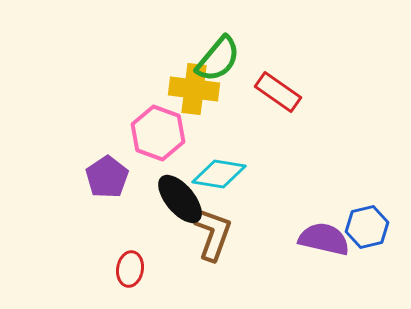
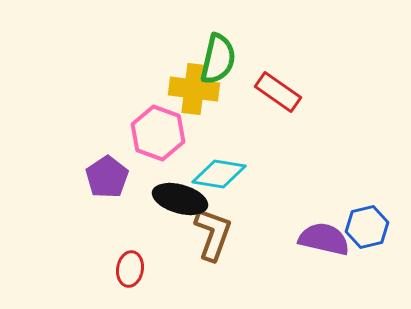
green semicircle: rotated 27 degrees counterclockwise
black ellipse: rotated 34 degrees counterclockwise
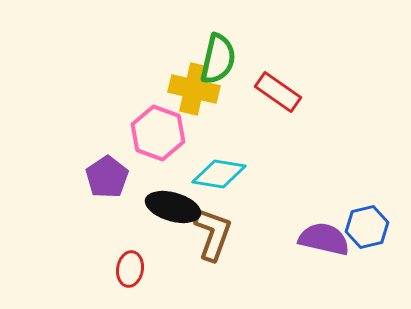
yellow cross: rotated 6 degrees clockwise
black ellipse: moved 7 px left, 8 px down
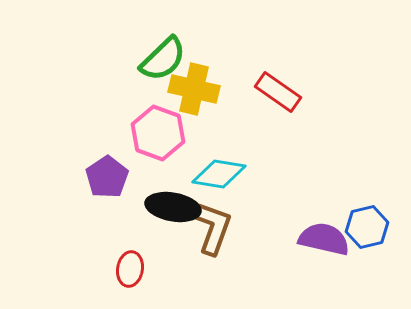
green semicircle: moved 55 px left; rotated 33 degrees clockwise
black ellipse: rotated 6 degrees counterclockwise
brown L-shape: moved 6 px up
